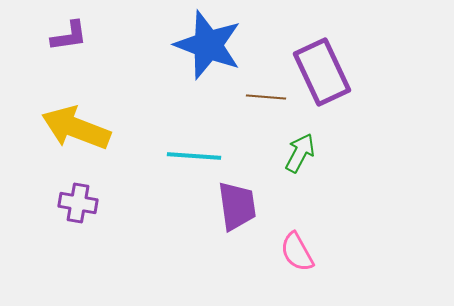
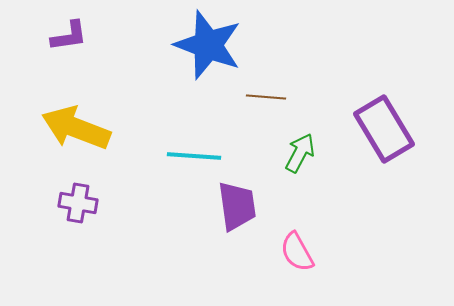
purple rectangle: moved 62 px right, 57 px down; rotated 6 degrees counterclockwise
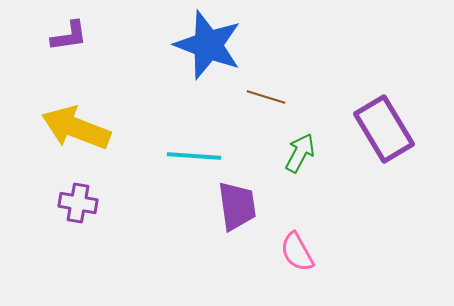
brown line: rotated 12 degrees clockwise
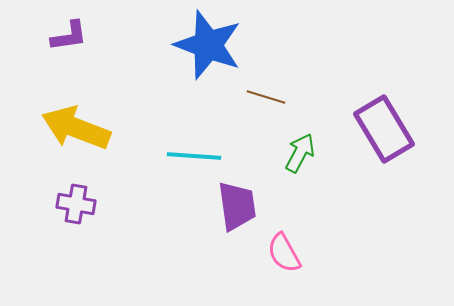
purple cross: moved 2 px left, 1 px down
pink semicircle: moved 13 px left, 1 px down
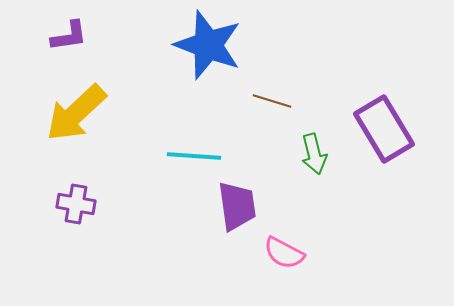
brown line: moved 6 px right, 4 px down
yellow arrow: moved 15 px up; rotated 64 degrees counterclockwise
green arrow: moved 14 px right, 1 px down; rotated 138 degrees clockwise
pink semicircle: rotated 33 degrees counterclockwise
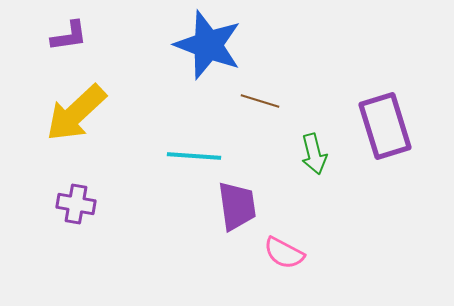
brown line: moved 12 px left
purple rectangle: moved 1 px right, 3 px up; rotated 14 degrees clockwise
